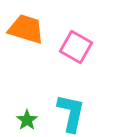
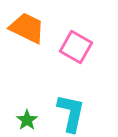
orange trapezoid: moved 1 px right, 1 px up; rotated 9 degrees clockwise
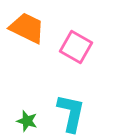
green star: moved 1 px down; rotated 20 degrees counterclockwise
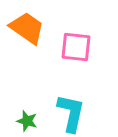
orange trapezoid: rotated 9 degrees clockwise
pink square: rotated 24 degrees counterclockwise
